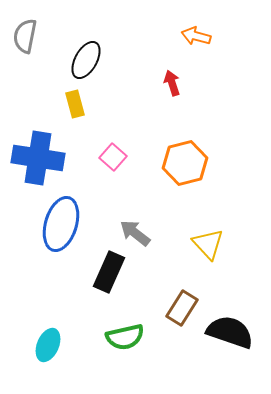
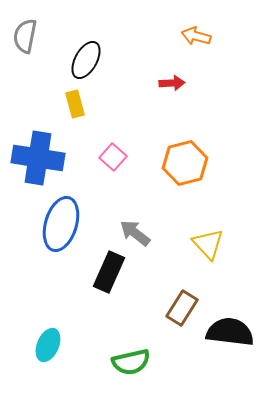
red arrow: rotated 105 degrees clockwise
black semicircle: rotated 12 degrees counterclockwise
green semicircle: moved 6 px right, 25 px down
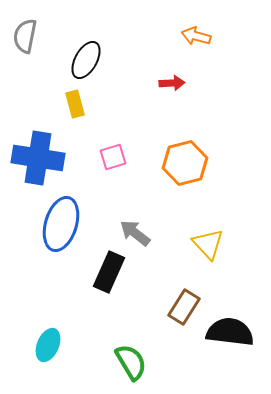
pink square: rotated 32 degrees clockwise
brown rectangle: moved 2 px right, 1 px up
green semicircle: rotated 108 degrees counterclockwise
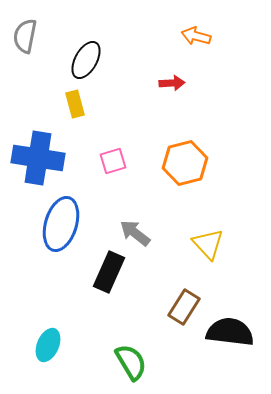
pink square: moved 4 px down
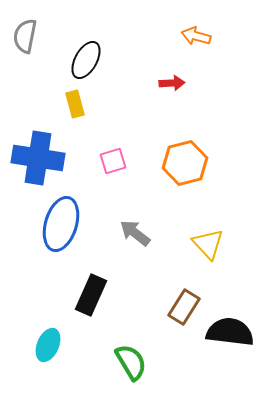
black rectangle: moved 18 px left, 23 px down
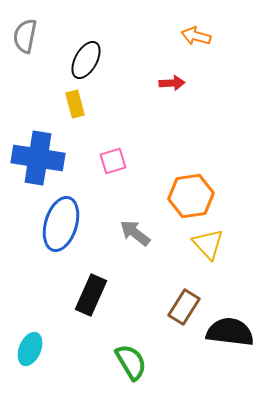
orange hexagon: moved 6 px right, 33 px down; rotated 6 degrees clockwise
cyan ellipse: moved 18 px left, 4 px down
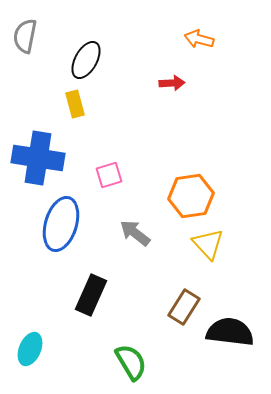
orange arrow: moved 3 px right, 3 px down
pink square: moved 4 px left, 14 px down
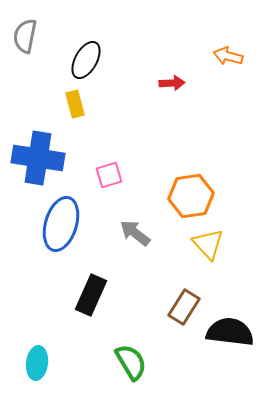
orange arrow: moved 29 px right, 17 px down
cyan ellipse: moved 7 px right, 14 px down; rotated 16 degrees counterclockwise
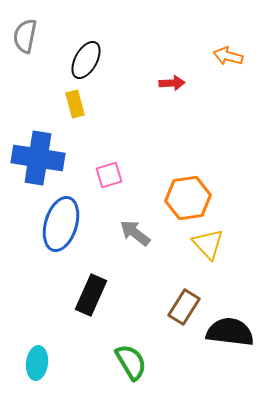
orange hexagon: moved 3 px left, 2 px down
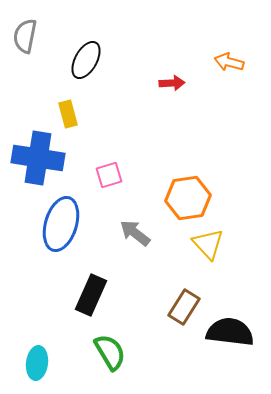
orange arrow: moved 1 px right, 6 px down
yellow rectangle: moved 7 px left, 10 px down
green semicircle: moved 21 px left, 10 px up
